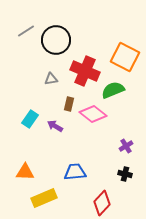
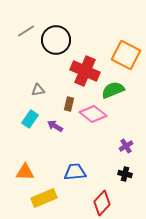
orange square: moved 1 px right, 2 px up
gray triangle: moved 13 px left, 11 px down
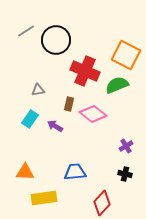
green semicircle: moved 4 px right, 5 px up
yellow rectangle: rotated 15 degrees clockwise
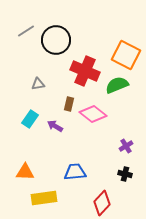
gray triangle: moved 6 px up
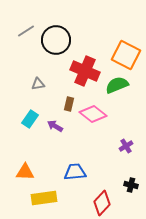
black cross: moved 6 px right, 11 px down
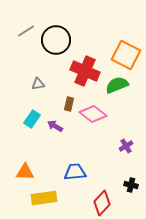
cyan rectangle: moved 2 px right
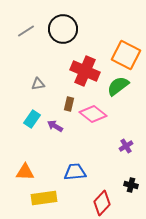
black circle: moved 7 px right, 11 px up
green semicircle: moved 1 px right, 1 px down; rotated 15 degrees counterclockwise
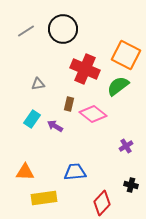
red cross: moved 2 px up
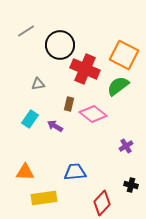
black circle: moved 3 px left, 16 px down
orange square: moved 2 px left
cyan rectangle: moved 2 px left
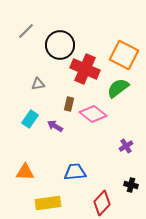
gray line: rotated 12 degrees counterclockwise
green semicircle: moved 2 px down
yellow rectangle: moved 4 px right, 5 px down
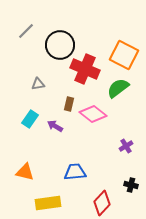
orange triangle: rotated 12 degrees clockwise
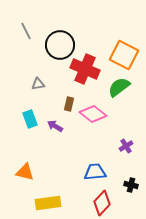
gray line: rotated 72 degrees counterclockwise
green semicircle: moved 1 px right, 1 px up
cyan rectangle: rotated 54 degrees counterclockwise
blue trapezoid: moved 20 px right
